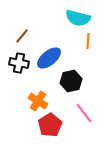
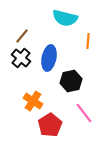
cyan semicircle: moved 13 px left
blue ellipse: rotated 40 degrees counterclockwise
black cross: moved 2 px right, 5 px up; rotated 30 degrees clockwise
orange cross: moved 5 px left
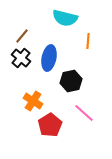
pink line: rotated 10 degrees counterclockwise
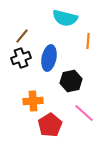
black cross: rotated 30 degrees clockwise
orange cross: rotated 36 degrees counterclockwise
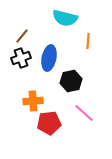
red pentagon: moved 1 px left, 2 px up; rotated 25 degrees clockwise
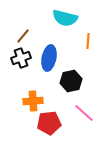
brown line: moved 1 px right
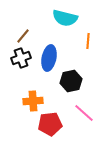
red pentagon: moved 1 px right, 1 px down
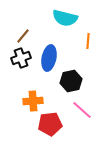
pink line: moved 2 px left, 3 px up
